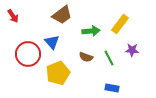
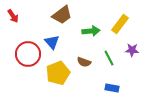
brown semicircle: moved 2 px left, 5 px down
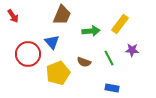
brown trapezoid: rotated 30 degrees counterclockwise
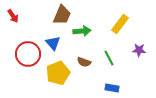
green arrow: moved 9 px left
blue triangle: moved 1 px right, 1 px down
purple star: moved 7 px right
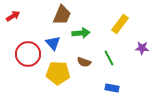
red arrow: rotated 88 degrees counterclockwise
green arrow: moved 1 px left, 2 px down
purple star: moved 3 px right, 2 px up
yellow pentagon: rotated 25 degrees clockwise
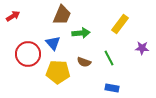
yellow pentagon: moved 1 px up
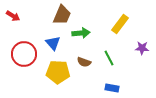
red arrow: rotated 64 degrees clockwise
red circle: moved 4 px left
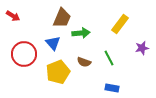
brown trapezoid: moved 3 px down
purple star: rotated 16 degrees counterclockwise
yellow pentagon: rotated 25 degrees counterclockwise
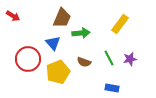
purple star: moved 12 px left, 11 px down
red circle: moved 4 px right, 5 px down
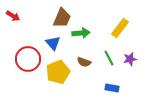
yellow rectangle: moved 4 px down
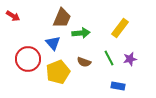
blue rectangle: moved 6 px right, 2 px up
